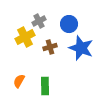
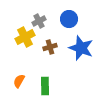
blue circle: moved 5 px up
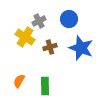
yellow cross: rotated 30 degrees counterclockwise
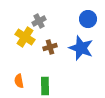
blue circle: moved 19 px right
orange semicircle: rotated 40 degrees counterclockwise
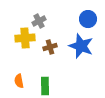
yellow cross: moved 1 px down; rotated 36 degrees counterclockwise
blue star: moved 2 px up
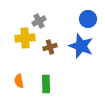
green rectangle: moved 1 px right, 2 px up
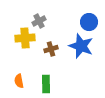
blue circle: moved 1 px right, 3 px down
brown cross: moved 1 px right, 2 px down
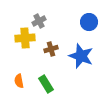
blue star: moved 10 px down
green rectangle: rotated 30 degrees counterclockwise
